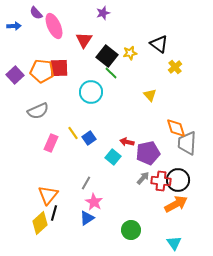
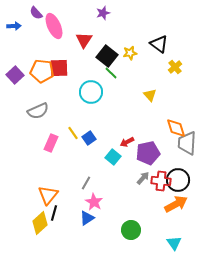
red arrow: rotated 40 degrees counterclockwise
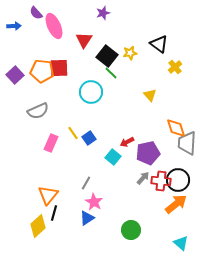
orange arrow: rotated 10 degrees counterclockwise
yellow diamond: moved 2 px left, 3 px down
cyan triangle: moved 7 px right; rotated 14 degrees counterclockwise
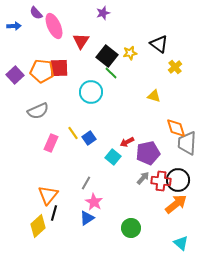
red triangle: moved 3 px left, 1 px down
yellow triangle: moved 4 px right, 1 px down; rotated 32 degrees counterclockwise
green circle: moved 2 px up
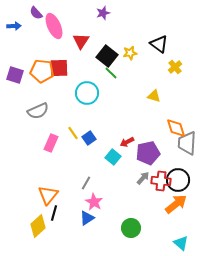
purple square: rotated 30 degrees counterclockwise
cyan circle: moved 4 px left, 1 px down
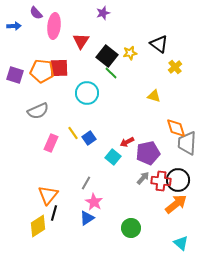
pink ellipse: rotated 30 degrees clockwise
yellow diamond: rotated 10 degrees clockwise
